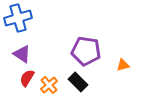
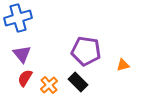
purple triangle: rotated 18 degrees clockwise
red semicircle: moved 2 px left
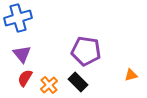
orange triangle: moved 8 px right, 10 px down
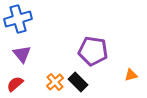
blue cross: moved 1 px down
purple pentagon: moved 7 px right
red semicircle: moved 10 px left, 6 px down; rotated 18 degrees clockwise
orange cross: moved 6 px right, 3 px up
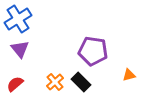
blue cross: rotated 16 degrees counterclockwise
purple triangle: moved 2 px left, 5 px up
orange triangle: moved 2 px left
black rectangle: moved 3 px right
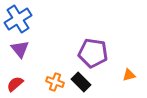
purple pentagon: moved 2 px down
orange cross: rotated 30 degrees counterclockwise
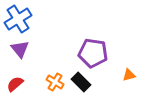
orange cross: rotated 12 degrees clockwise
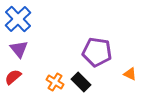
blue cross: rotated 12 degrees counterclockwise
purple triangle: moved 1 px left
purple pentagon: moved 4 px right, 1 px up
orange triangle: moved 1 px right, 1 px up; rotated 40 degrees clockwise
red semicircle: moved 2 px left, 7 px up
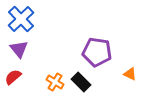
blue cross: moved 3 px right
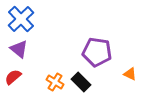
purple triangle: rotated 12 degrees counterclockwise
